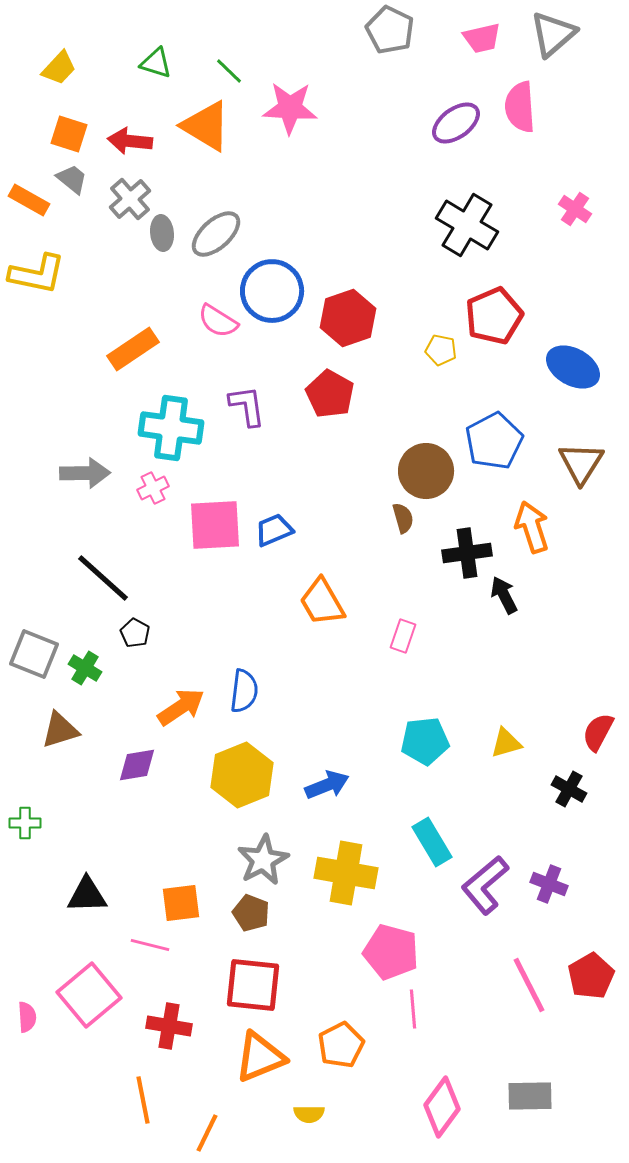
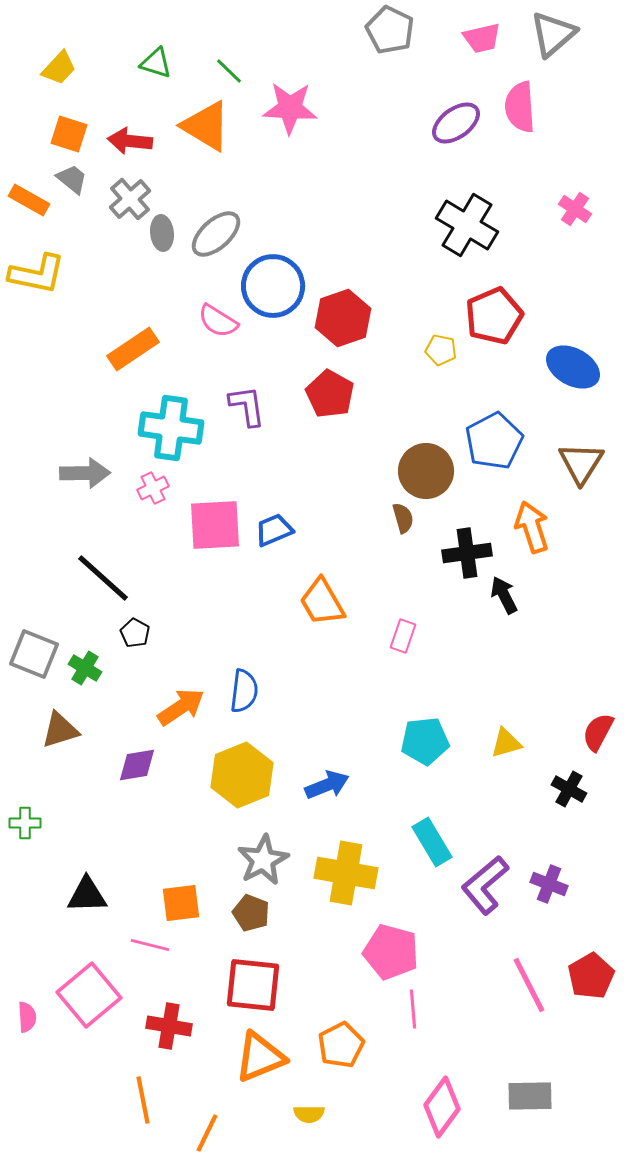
blue circle at (272, 291): moved 1 px right, 5 px up
red hexagon at (348, 318): moved 5 px left
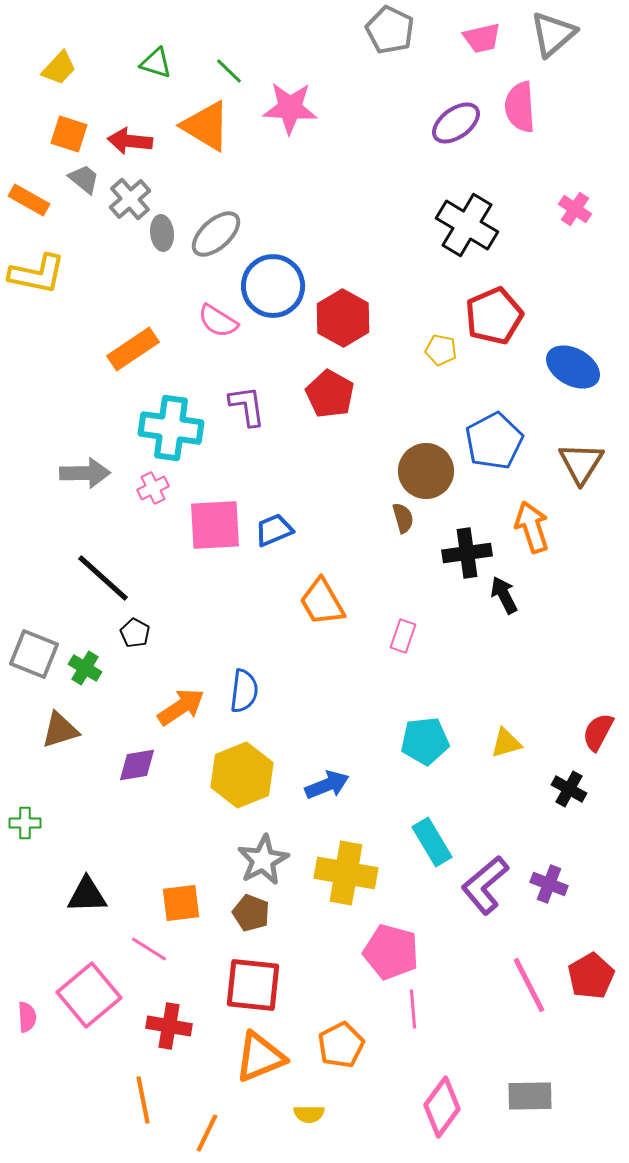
gray trapezoid at (72, 179): moved 12 px right
red hexagon at (343, 318): rotated 12 degrees counterclockwise
pink line at (150, 945): moved 1 px left, 4 px down; rotated 18 degrees clockwise
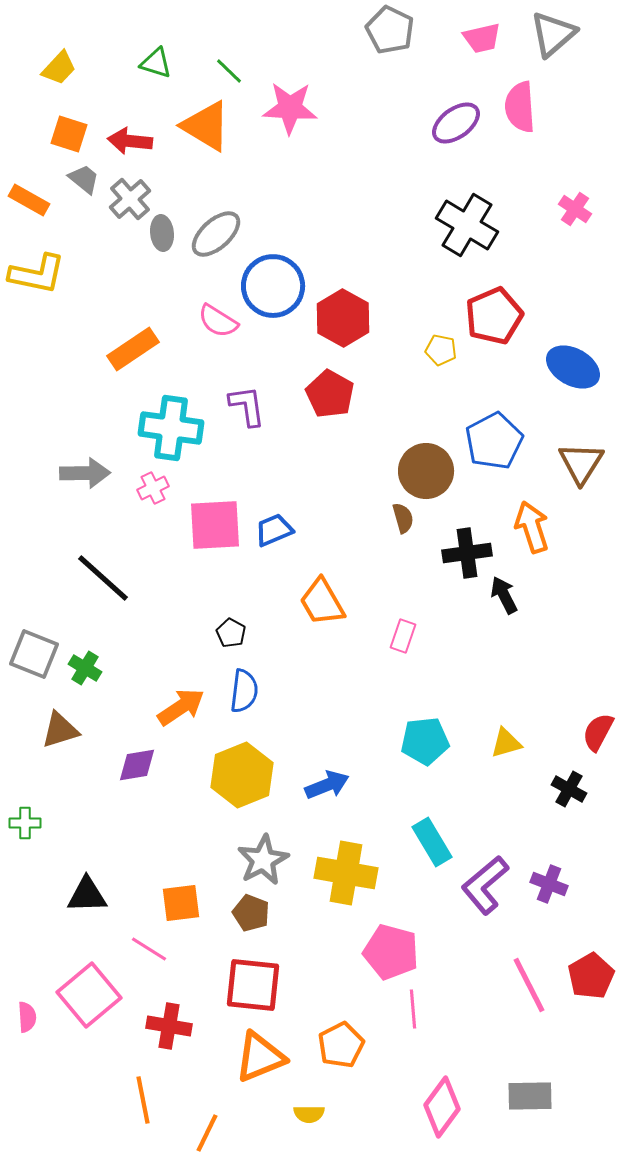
black pentagon at (135, 633): moved 96 px right
